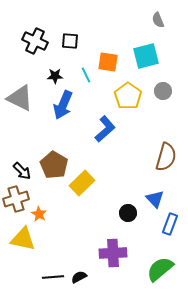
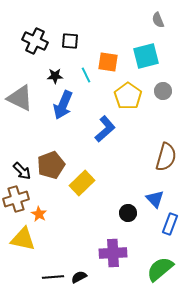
brown pentagon: moved 3 px left; rotated 20 degrees clockwise
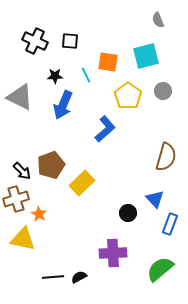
gray triangle: moved 1 px up
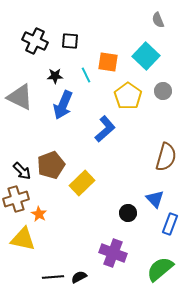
cyan square: rotated 32 degrees counterclockwise
purple cross: rotated 24 degrees clockwise
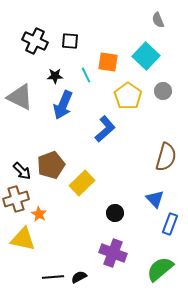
black circle: moved 13 px left
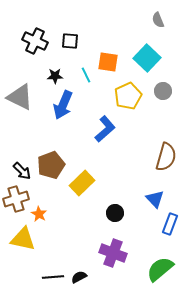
cyan square: moved 1 px right, 2 px down
yellow pentagon: rotated 12 degrees clockwise
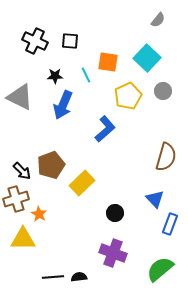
gray semicircle: rotated 119 degrees counterclockwise
yellow triangle: rotated 12 degrees counterclockwise
black semicircle: rotated 21 degrees clockwise
